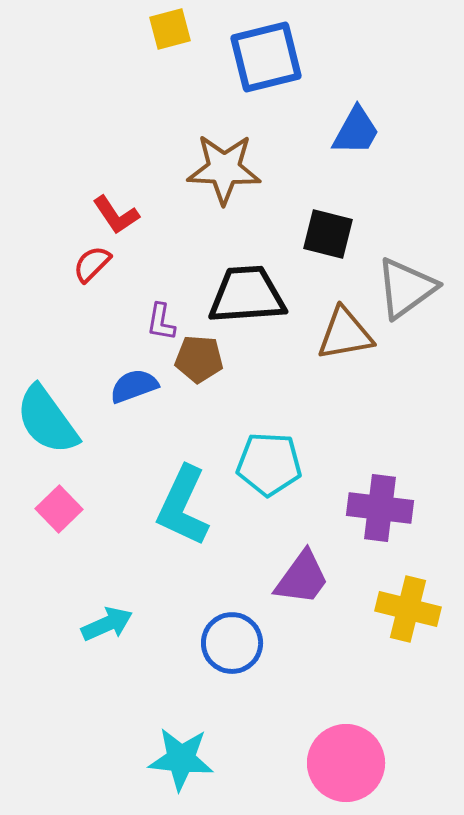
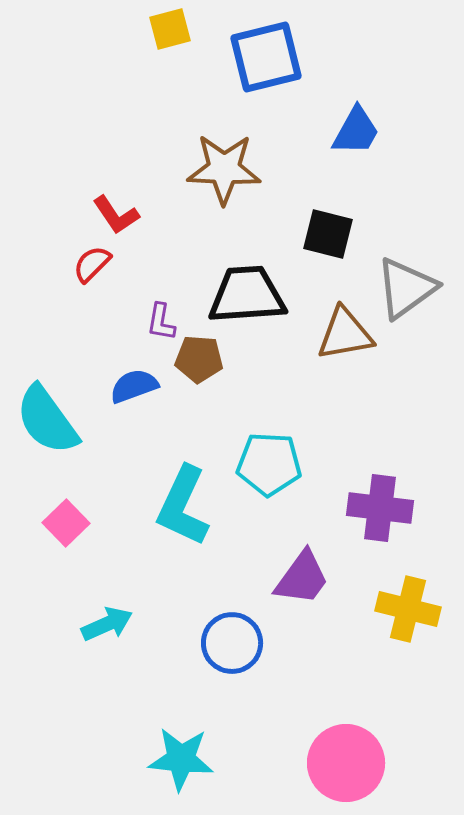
pink square: moved 7 px right, 14 px down
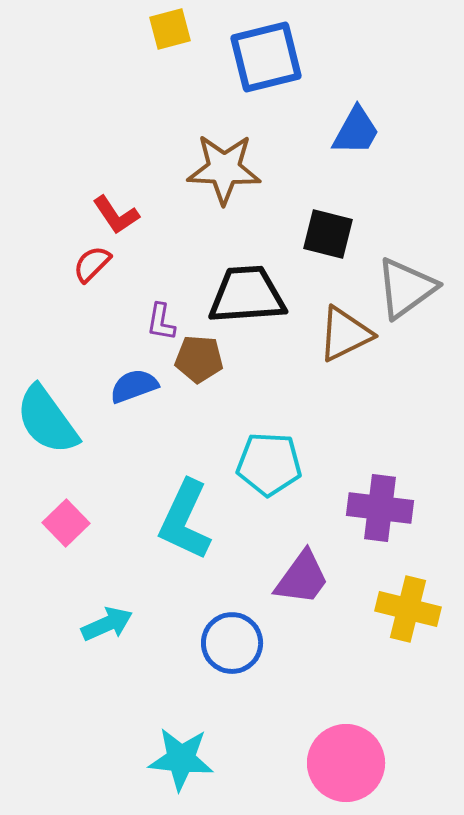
brown triangle: rotated 16 degrees counterclockwise
cyan L-shape: moved 2 px right, 14 px down
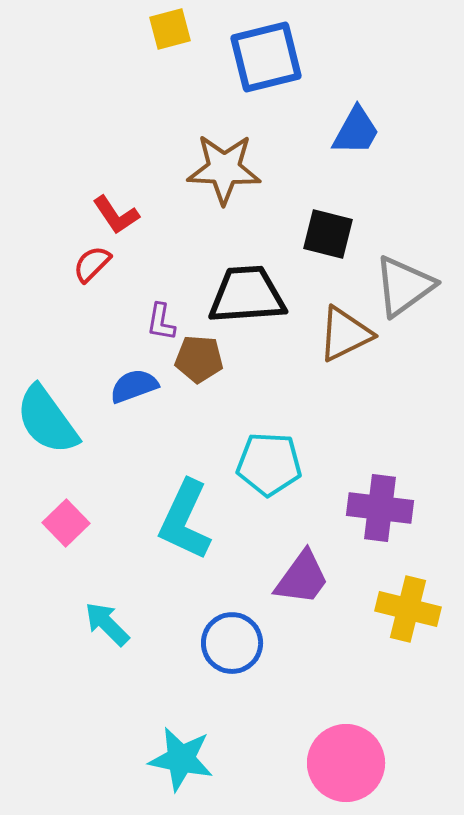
gray triangle: moved 2 px left, 2 px up
cyan arrow: rotated 111 degrees counterclockwise
cyan star: rotated 6 degrees clockwise
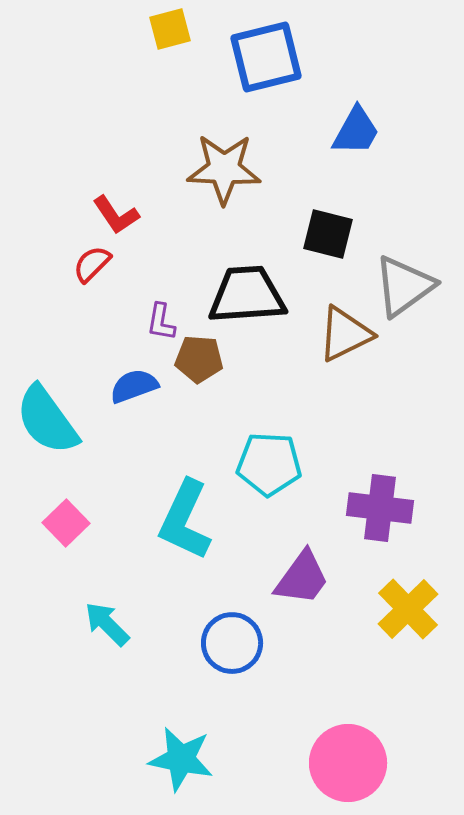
yellow cross: rotated 32 degrees clockwise
pink circle: moved 2 px right
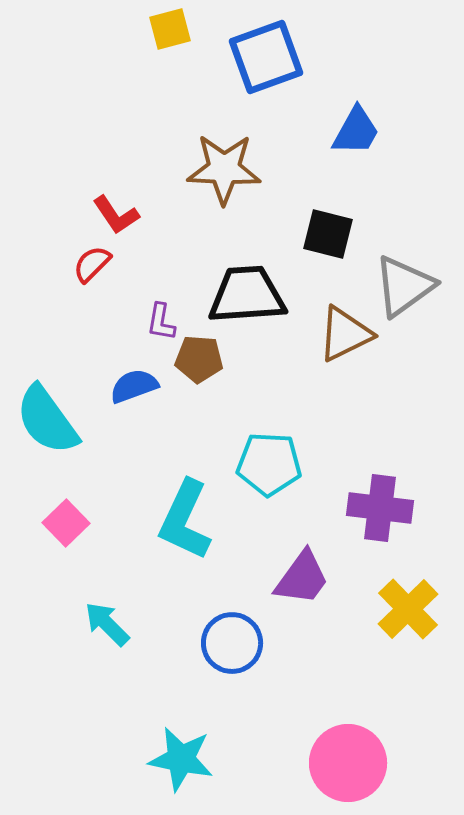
blue square: rotated 6 degrees counterclockwise
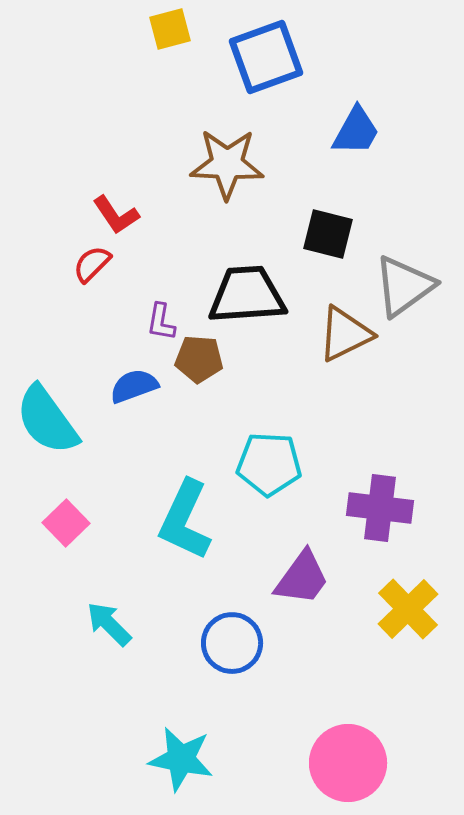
brown star: moved 3 px right, 5 px up
cyan arrow: moved 2 px right
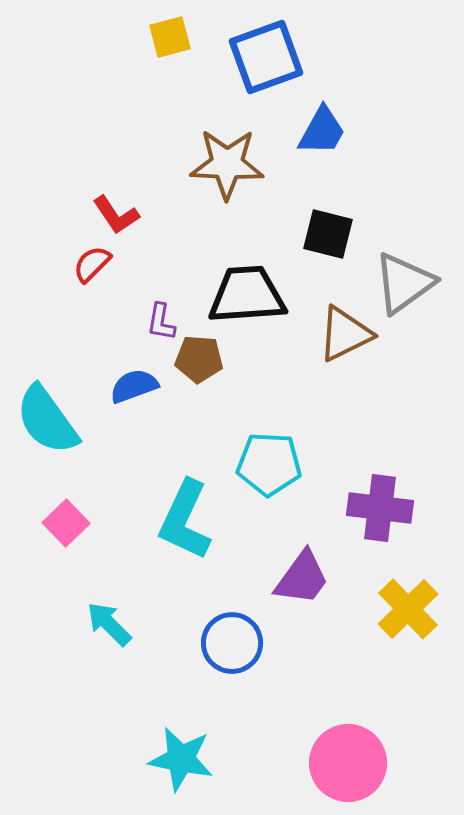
yellow square: moved 8 px down
blue trapezoid: moved 34 px left
gray triangle: moved 3 px up
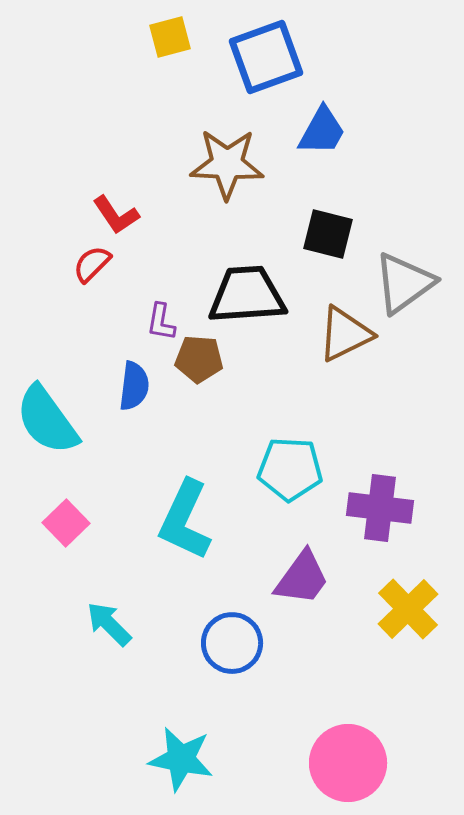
blue semicircle: rotated 117 degrees clockwise
cyan pentagon: moved 21 px right, 5 px down
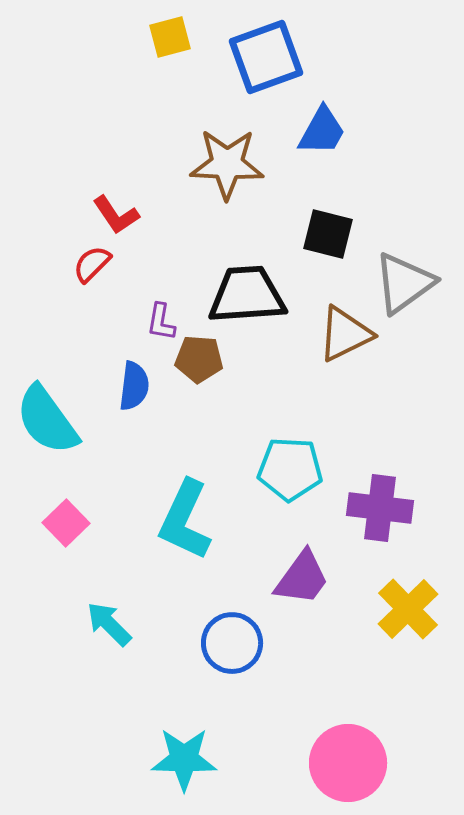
cyan star: moved 3 px right; rotated 10 degrees counterclockwise
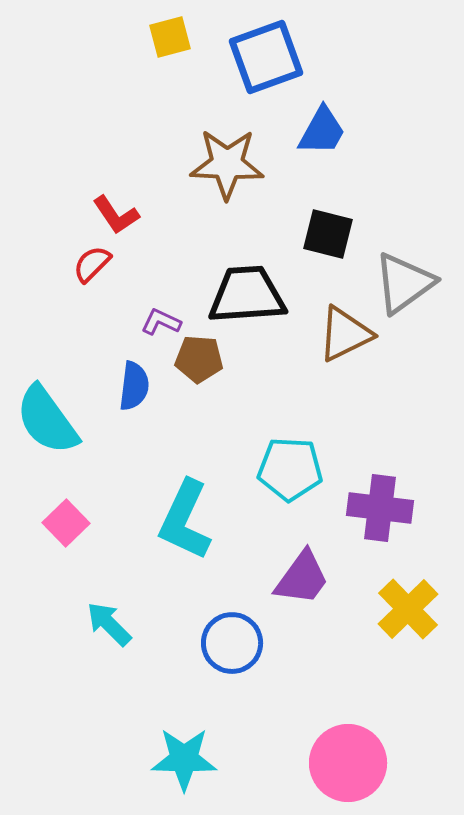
purple L-shape: rotated 105 degrees clockwise
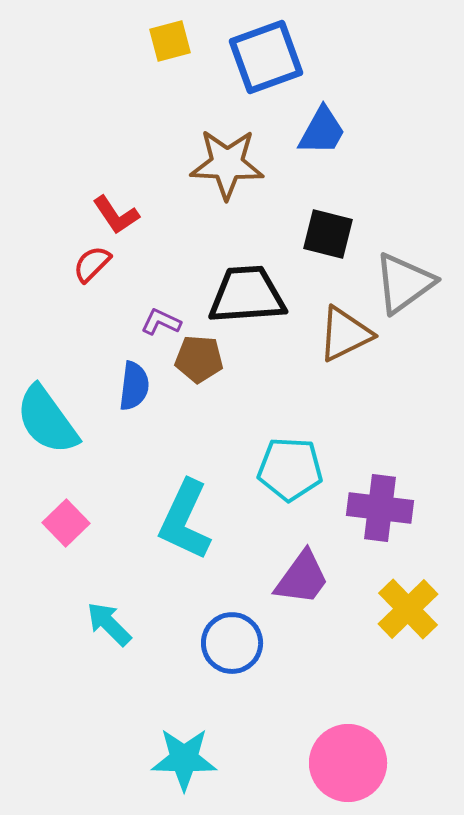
yellow square: moved 4 px down
